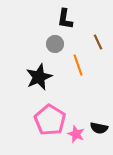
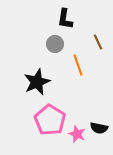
black star: moved 2 px left, 5 px down
pink star: moved 1 px right
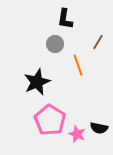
brown line: rotated 56 degrees clockwise
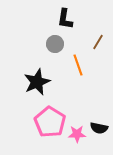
pink pentagon: moved 2 px down
pink star: rotated 24 degrees counterclockwise
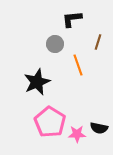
black L-shape: moved 7 px right; rotated 75 degrees clockwise
brown line: rotated 14 degrees counterclockwise
